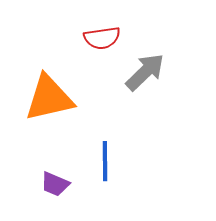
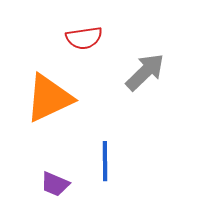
red semicircle: moved 18 px left
orange triangle: rotated 12 degrees counterclockwise
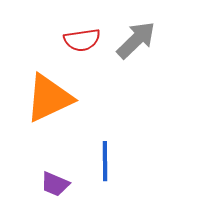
red semicircle: moved 2 px left, 2 px down
gray arrow: moved 9 px left, 32 px up
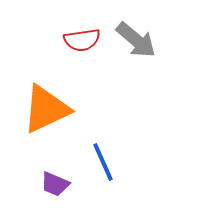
gray arrow: rotated 84 degrees clockwise
orange triangle: moved 3 px left, 11 px down
blue line: moved 2 px left, 1 px down; rotated 24 degrees counterclockwise
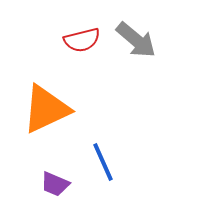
red semicircle: rotated 6 degrees counterclockwise
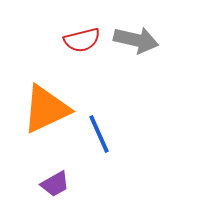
gray arrow: rotated 27 degrees counterclockwise
blue line: moved 4 px left, 28 px up
purple trapezoid: rotated 52 degrees counterclockwise
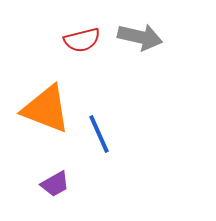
gray arrow: moved 4 px right, 3 px up
orange triangle: rotated 46 degrees clockwise
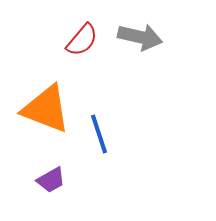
red semicircle: rotated 36 degrees counterclockwise
blue line: rotated 6 degrees clockwise
purple trapezoid: moved 4 px left, 4 px up
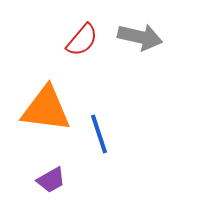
orange triangle: rotated 14 degrees counterclockwise
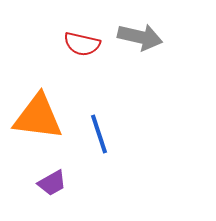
red semicircle: moved 4 px down; rotated 63 degrees clockwise
orange triangle: moved 8 px left, 8 px down
purple trapezoid: moved 1 px right, 3 px down
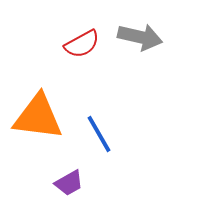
red semicircle: rotated 42 degrees counterclockwise
blue line: rotated 12 degrees counterclockwise
purple trapezoid: moved 17 px right
